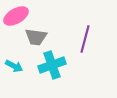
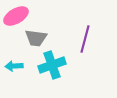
gray trapezoid: moved 1 px down
cyan arrow: rotated 150 degrees clockwise
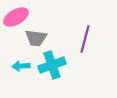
pink ellipse: moved 1 px down
cyan arrow: moved 7 px right
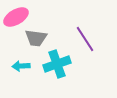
purple line: rotated 48 degrees counterclockwise
cyan cross: moved 5 px right, 1 px up
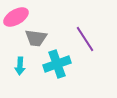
cyan arrow: moved 1 px left; rotated 84 degrees counterclockwise
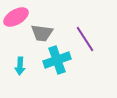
gray trapezoid: moved 6 px right, 5 px up
cyan cross: moved 4 px up
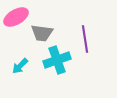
purple line: rotated 24 degrees clockwise
cyan arrow: rotated 42 degrees clockwise
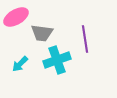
cyan arrow: moved 2 px up
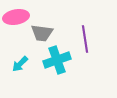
pink ellipse: rotated 20 degrees clockwise
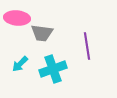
pink ellipse: moved 1 px right, 1 px down; rotated 15 degrees clockwise
purple line: moved 2 px right, 7 px down
cyan cross: moved 4 px left, 9 px down
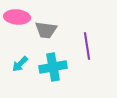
pink ellipse: moved 1 px up
gray trapezoid: moved 4 px right, 3 px up
cyan cross: moved 2 px up; rotated 8 degrees clockwise
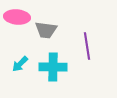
cyan cross: rotated 12 degrees clockwise
